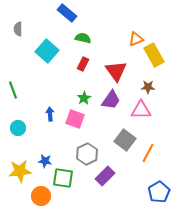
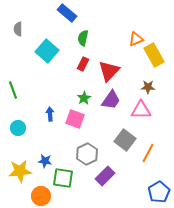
green semicircle: rotated 91 degrees counterclockwise
red triangle: moved 7 px left; rotated 20 degrees clockwise
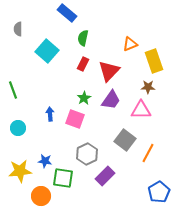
orange triangle: moved 6 px left, 5 px down
yellow rectangle: moved 6 px down; rotated 10 degrees clockwise
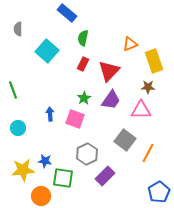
yellow star: moved 3 px right, 1 px up
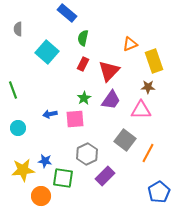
cyan square: moved 1 px down
blue arrow: rotated 96 degrees counterclockwise
pink square: rotated 24 degrees counterclockwise
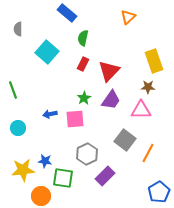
orange triangle: moved 2 px left, 27 px up; rotated 21 degrees counterclockwise
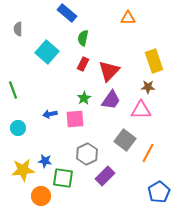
orange triangle: moved 1 px down; rotated 42 degrees clockwise
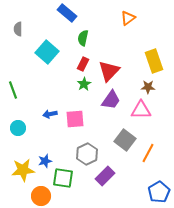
orange triangle: rotated 35 degrees counterclockwise
green star: moved 14 px up
blue star: rotated 24 degrees counterclockwise
